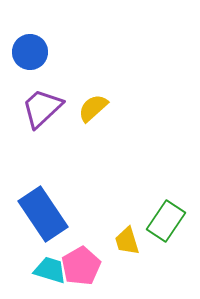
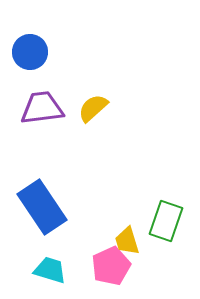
purple trapezoid: rotated 36 degrees clockwise
blue rectangle: moved 1 px left, 7 px up
green rectangle: rotated 15 degrees counterclockwise
pink pentagon: moved 30 px right; rotated 6 degrees clockwise
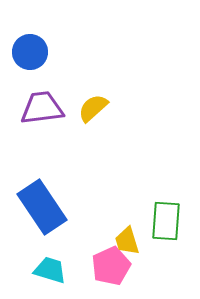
green rectangle: rotated 15 degrees counterclockwise
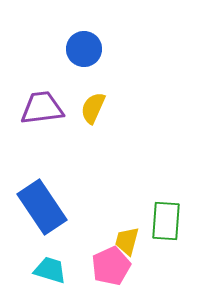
blue circle: moved 54 px right, 3 px up
yellow semicircle: rotated 24 degrees counterclockwise
yellow trapezoid: rotated 32 degrees clockwise
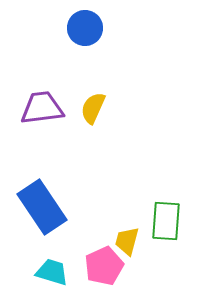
blue circle: moved 1 px right, 21 px up
pink pentagon: moved 7 px left
cyan trapezoid: moved 2 px right, 2 px down
